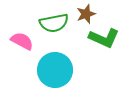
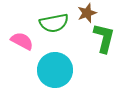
brown star: moved 1 px right, 1 px up
green L-shape: rotated 100 degrees counterclockwise
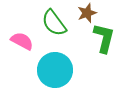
green semicircle: rotated 64 degrees clockwise
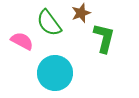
brown star: moved 6 px left
green semicircle: moved 5 px left
cyan circle: moved 3 px down
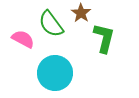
brown star: rotated 18 degrees counterclockwise
green semicircle: moved 2 px right, 1 px down
pink semicircle: moved 1 px right, 2 px up
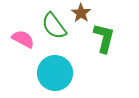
green semicircle: moved 3 px right, 2 px down
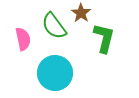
pink semicircle: rotated 50 degrees clockwise
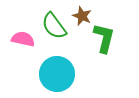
brown star: moved 1 px right, 3 px down; rotated 12 degrees counterclockwise
pink semicircle: rotated 65 degrees counterclockwise
cyan circle: moved 2 px right, 1 px down
